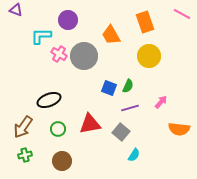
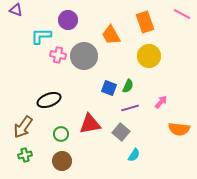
pink cross: moved 1 px left, 1 px down; rotated 21 degrees counterclockwise
green circle: moved 3 px right, 5 px down
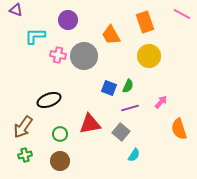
cyan L-shape: moved 6 px left
orange semicircle: rotated 65 degrees clockwise
green circle: moved 1 px left
brown circle: moved 2 px left
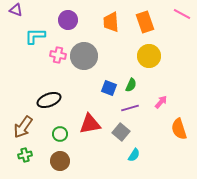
orange trapezoid: moved 13 px up; rotated 25 degrees clockwise
green semicircle: moved 3 px right, 1 px up
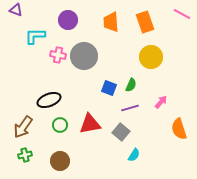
yellow circle: moved 2 px right, 1 px down
green circle: moved 9 px up
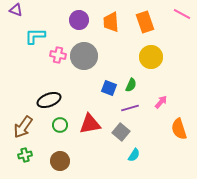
purple circle: moved 11 px right
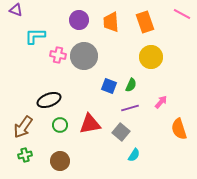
blue square: moved 2 px up
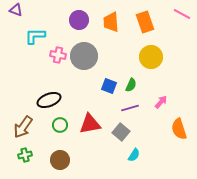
brown circle: moved 1 px up
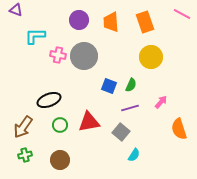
red triangle: moved 1 px left, 2 px up
